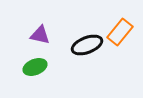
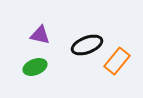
orange rectangle: moved 3 px left, 29 px down
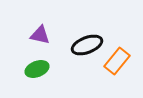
green ellipse: moved 2 px right, 2 px down
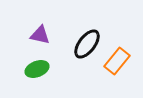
black ellipse: moved 1 px up; rotated 32 degrees counterclockwise
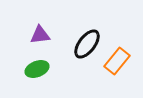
purple triangle: rotated 20 degrees counterclockwise
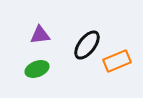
black ellipse: moved 1 px down
orange rectangle: rotated 28 degrees clockwise
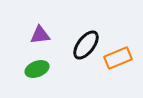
black ellipse: moved 1 px left
orange rectangle: moved 1 px right, 3 px up
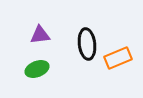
black ellipse: moved 1 px right, 1 px up; rotated 44 degrees counterclockwise
